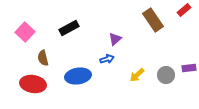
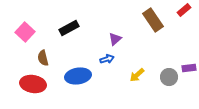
gray circle: moved 3 px right, 2 px down
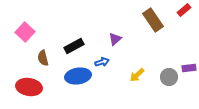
black rectangle: moved 5 px right, 18 px down
blue arrow: moved 5 px left, 3 px down
red ellipse: moved 4 px left, 3 px down
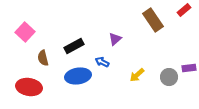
blue arrow: rotated 136 degrees counterclockwise
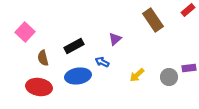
red rectangle: moved 4 px right
red ellipse: moved 10 px right
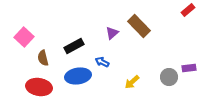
brown rectangle: moved 14 px left, 6 px down; rotated 10 degrees counterclockwise
pink square: moved 1 px left, 5 px down
purple triangle: moved 3 px left, 6 px up
yellow arrow: moved 5 px left, 7 px down
